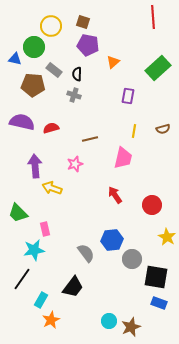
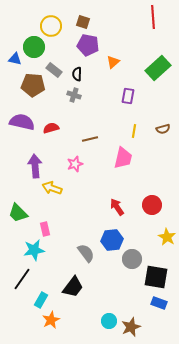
red arrow: moved 2 px right, 12 px down
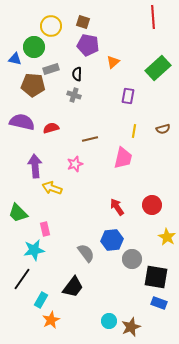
gray rectangle: moved 3 px left, 1 px up; rotated 56 degrees counterclockwise
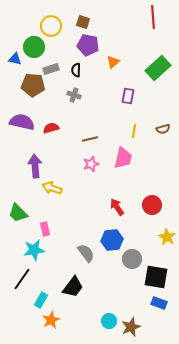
black semicircle: moved 1 px left, 4 px up
pink star: moved 16 px right
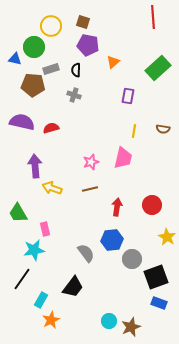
brown semicircle: rotated 24 degrees clockwise
brown line: moved 50 px down
pink star: moved 2 px up
red arrow: rotated 42 degrees clockwise
green trapezoid: rotated 15 degrees clockwise
black square: rotated 30 degrees counterclockwise
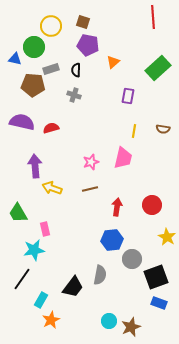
gray semicircle: moved 14 px right, 22 px down; rotated 48 degrees clockwise
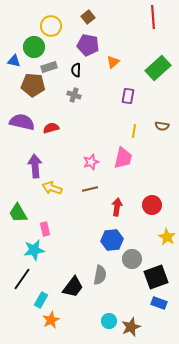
brown square: moved 5 px right, 5 px up; rotated 32 degrees clockwise
blue triangle: moved 1 px left, 2 px down
gray rectangle: moved 2 px left, 2 px up
brown semicircle: moved 1 px left, 3 px up
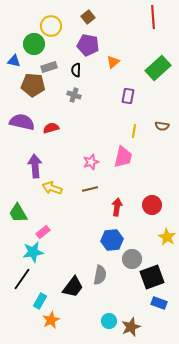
green circle: moved 3 px up
pink trapezoid: moved 1 px up
pink rectangle: moved 2 px left, 3 px down; rotated 64 degrees clockwise
cyan star: moved 1 px left, 2 px down
black square: moved 4 px left
cyan rectangle: moved 1 px left, 1 px down
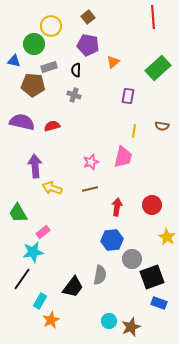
red semicircle: moved 1 px right, 2 px up
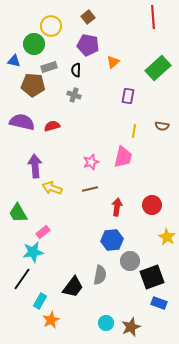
gray circle: moved 2 px left, 2 px down
cyan circle: moved 3 px left, 2 px down
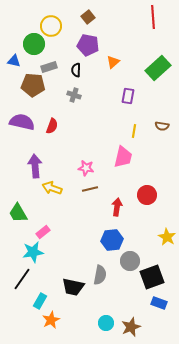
red semicircle: rotated 126 degrees clockwise
pink star: moved 5 px left, 6 px down; rotated 28 degrees clockwise
red circle: moved 5 px left, 10 px up
black trapezoid: rotated 65 degrees clockwise
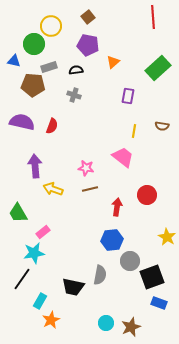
black semicircle: rotated 80 degrees clockwise
pink trapezoid: rotated 65 degrees counterclockwise
yellow arrow: moved 1 px right, 1 px down
cyan star: moved 1 px right, 1 px down
